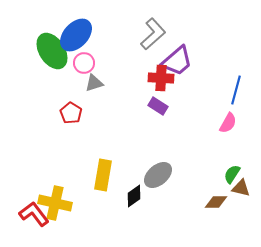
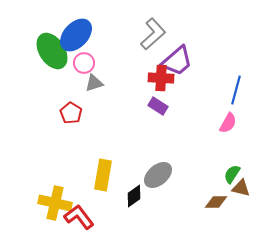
red L-shape: moved 45 px right, 3 px down
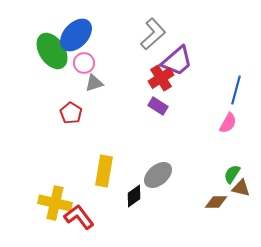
red cross: rotated 35 degrees counterclockwise
yellow rectangle: moved 1 px right, 4 px up
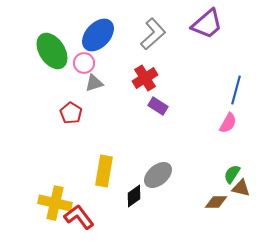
blue ellipse: moved 22 px right
purple trapezoid: moved 30 px right, 37 px up
red cross: moved 16 px left
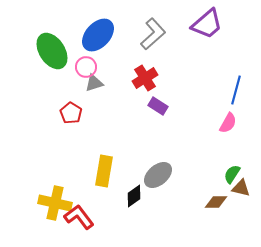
pink circle: moved 2 px right, 4 px down
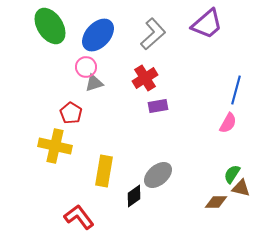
green ellipse: moved 2 px left, 25 px up
purple rectangle: rotated 42 degrees counterclockwise
yellow cross: moved 57 px up
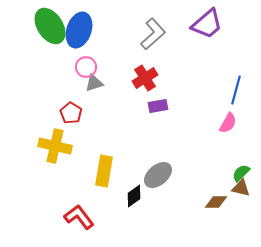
blue ellipse: moved 19 px left, 5 px up; rotated 24 degrees counterclockwise
green semicircle: moved 9 px right, 1 px up; rotated 12 degrees clockwise
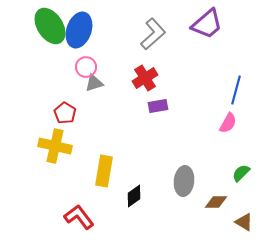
red pentagon: moved 6 px left
gray ellipse: moved 26 px right, 6 px down; rotated 44 degrees counterclockwise
brown triangle: moved 3 px right, 34 px down; rotated 18 degrees clockwise
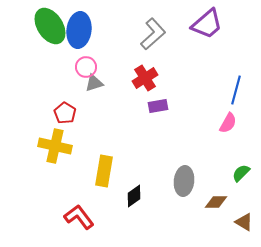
blue ellipse: rotated 12 degrees counterclockwise
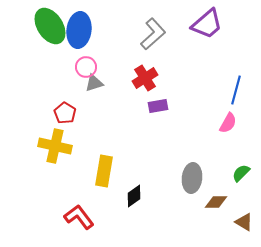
gray ellipse: moved 8 px right, 3 px up
